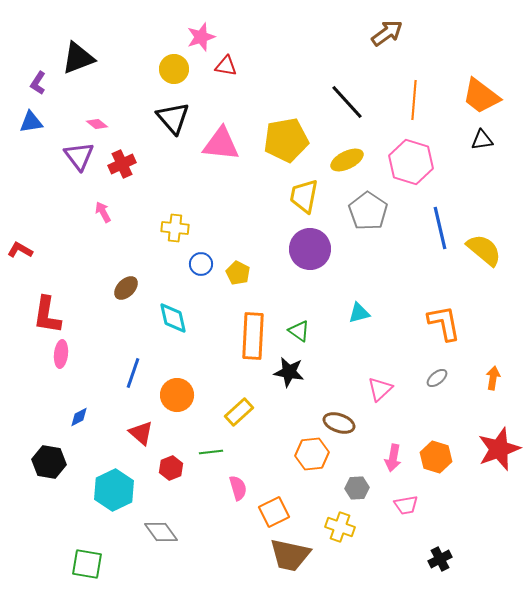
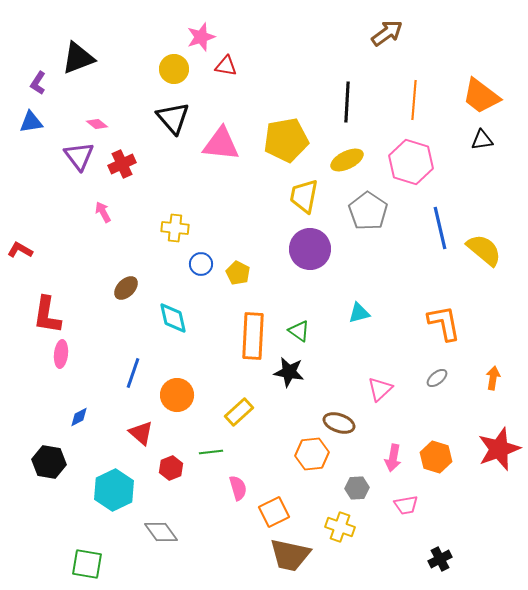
black line at (347, 102): rotated 45 degrees clockwise
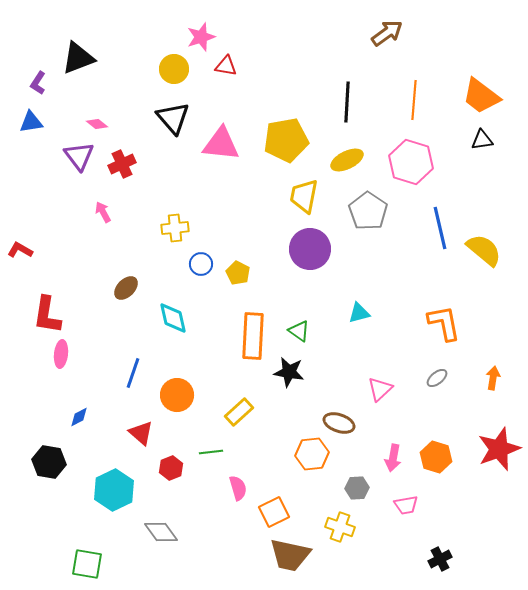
yellow cross at (175, 228): rotated 12 degrees counterclockwise
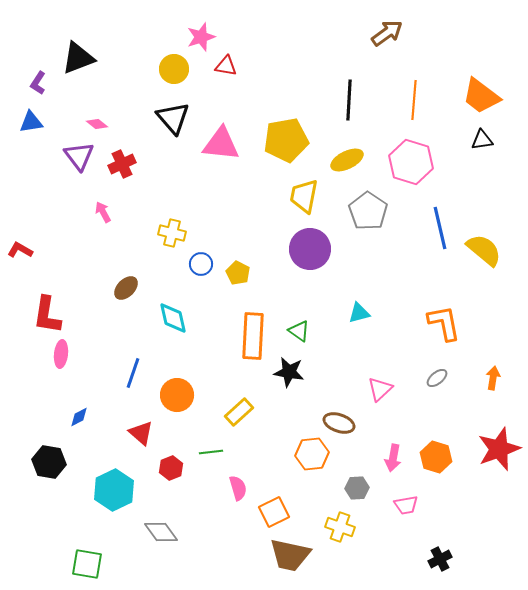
black line at (347, 102): moved 2 px right, 2 px up
yellow cross at (175, 228): moved 3 px left, 5 px down; rotated 20 degrees clockwise
